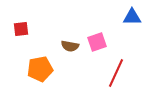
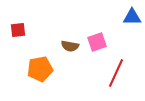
red square: moved 3 px left, 1 px down
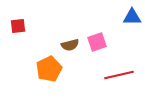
red square: moved 4 px up
brown semicircle: moved 1 px up; rotated 24 degrees counterclockwise
orange pentagon: moved 9 px right; rotated 15 degrees counterclockwise
red line: moved 3 px right, 2 px down; rotated 52 degrees clockwise
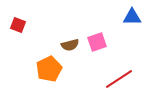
red square: moved 1 px up; rotated 28 degrees clockwise
red line: moved 4 px down; rotated 20 degrees counterclockwise
